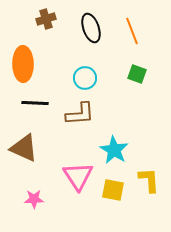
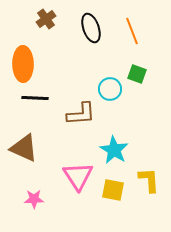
brown cross: rotated 18 degrees counterclockwise
cyan circle: moved 25 px right, 11 px down
black line: moved 5 px up
brown L-shape: moved 1 px right
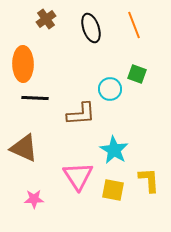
orange line: moved 2 px right, 6 px up
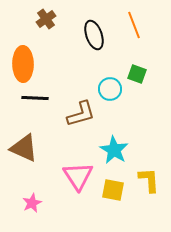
black ellipse: moved 3 px right, 7 px down
brown L-shape: rotated 12 degrees counterclockwise
pink star: moved 2 px left, 4 px down; rotated 24 degrees counterclockwise
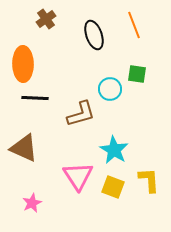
green square: rotated 12 degrees counterclockwise
yellow square: moved 3 px up; rotated 10 degrees clockwise
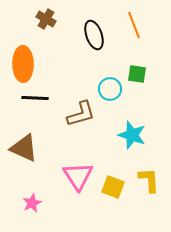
brown cross: rotated 24 degrees counterclockwise
cyan star: moved 18 px right, 15 px up; rotated 12 degrees counterclockwise
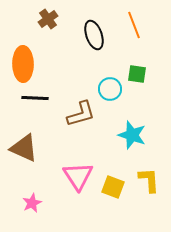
brown cross: moved 2 px right; rotated 24 degrees clockwise
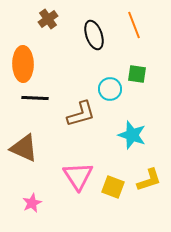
yellow L-shape: rotated 76 degrees clockwise
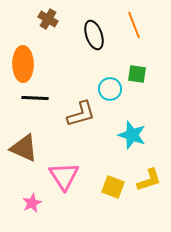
brown cross: rotated 24 degrees counterclockwise
pink triangle: moved 14 px left
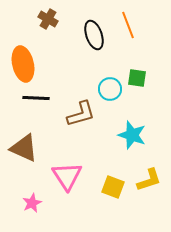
orange line: moved 6 px left
orange ellipse: rotated 12 degrees counterclockwise
green square: moved 4 px down
black line: moved 1 px right
pink triangle: moved 3 px right
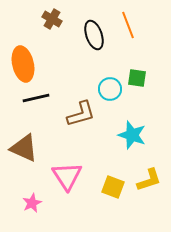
brown cross: moved 4 px right
black line: rotated 16 degrees counterclockwise
